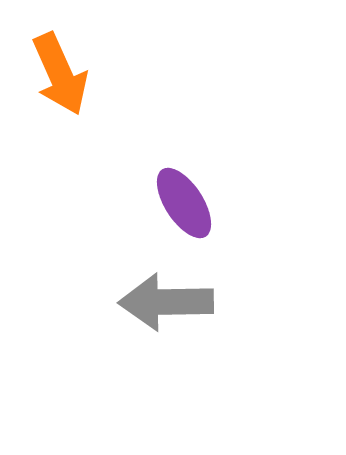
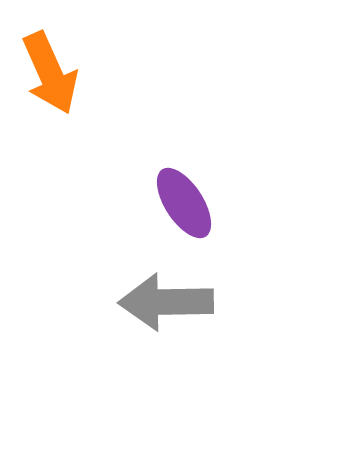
orange arrow: moved 10 px left, 1 px up
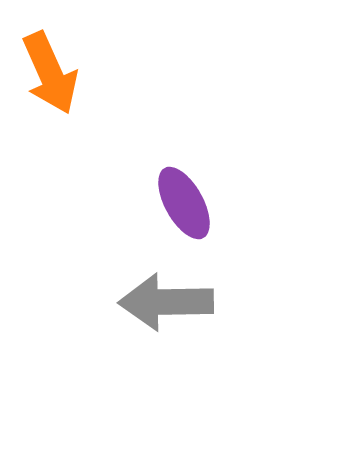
purple ellipse: rotated 4 degrees clockwise
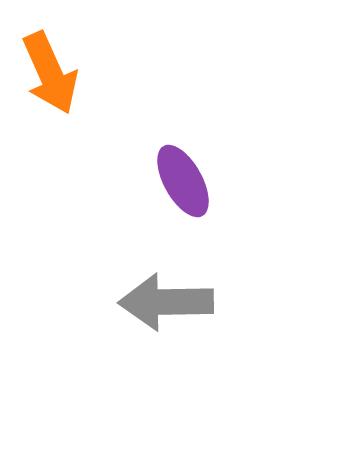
purple ellipse: moved 1 px left, 22 px up
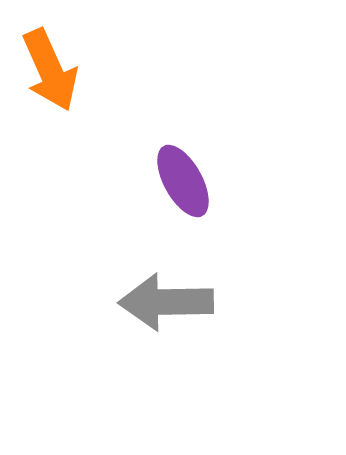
orange arrow: moved 3 px up
